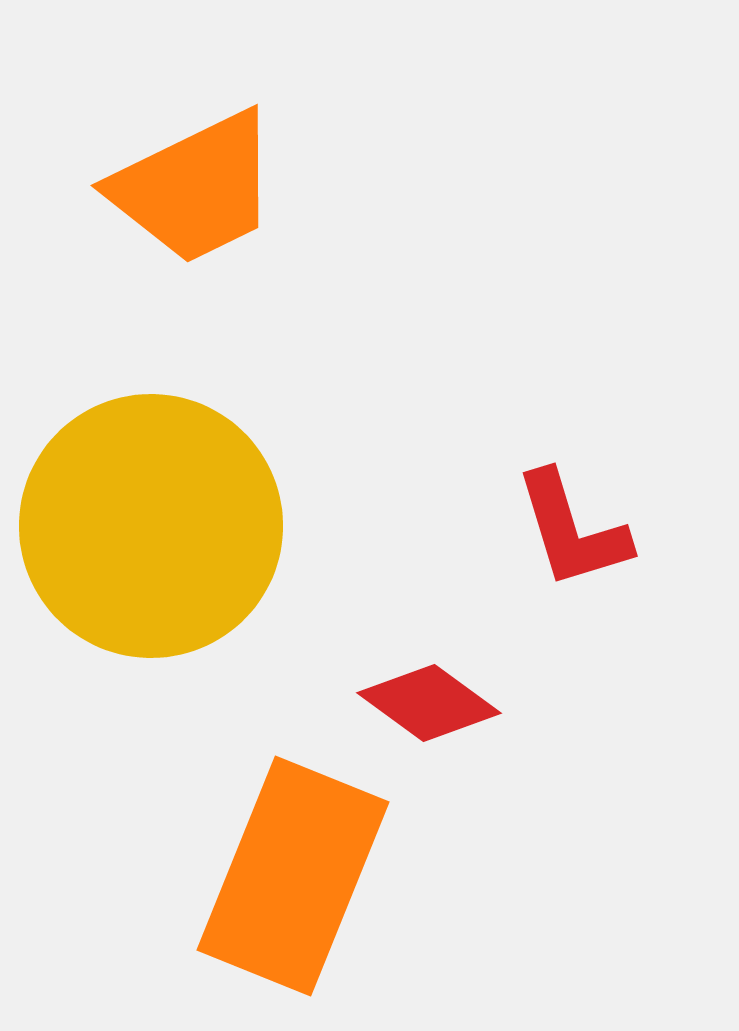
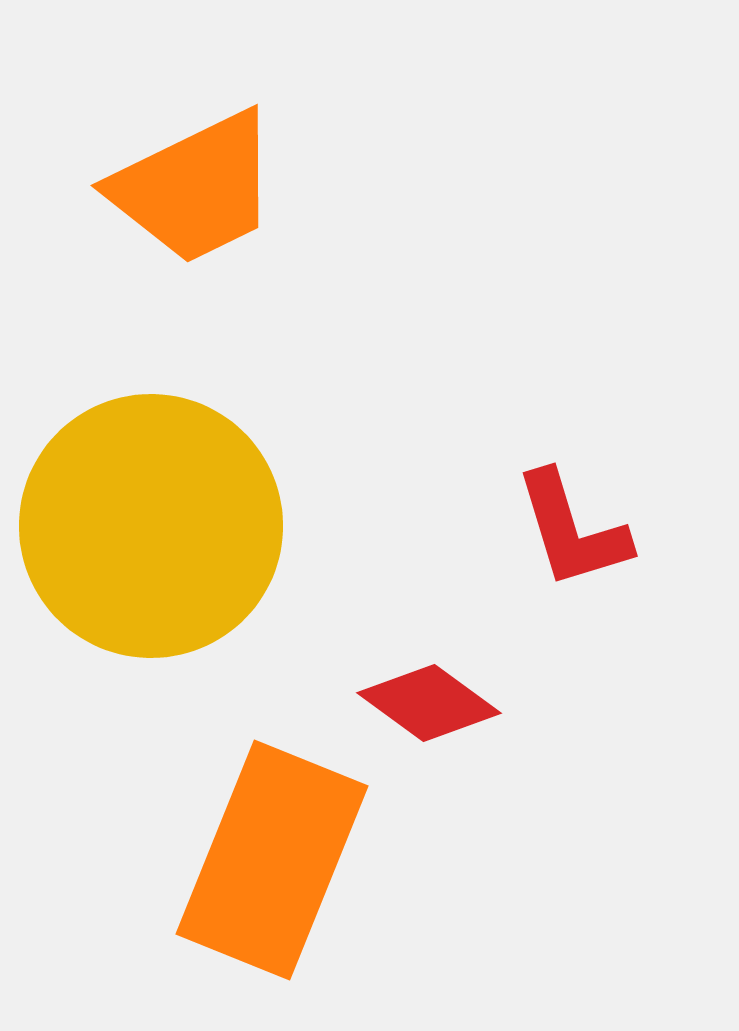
orange rectangle: moved 21 px left, 16 px up
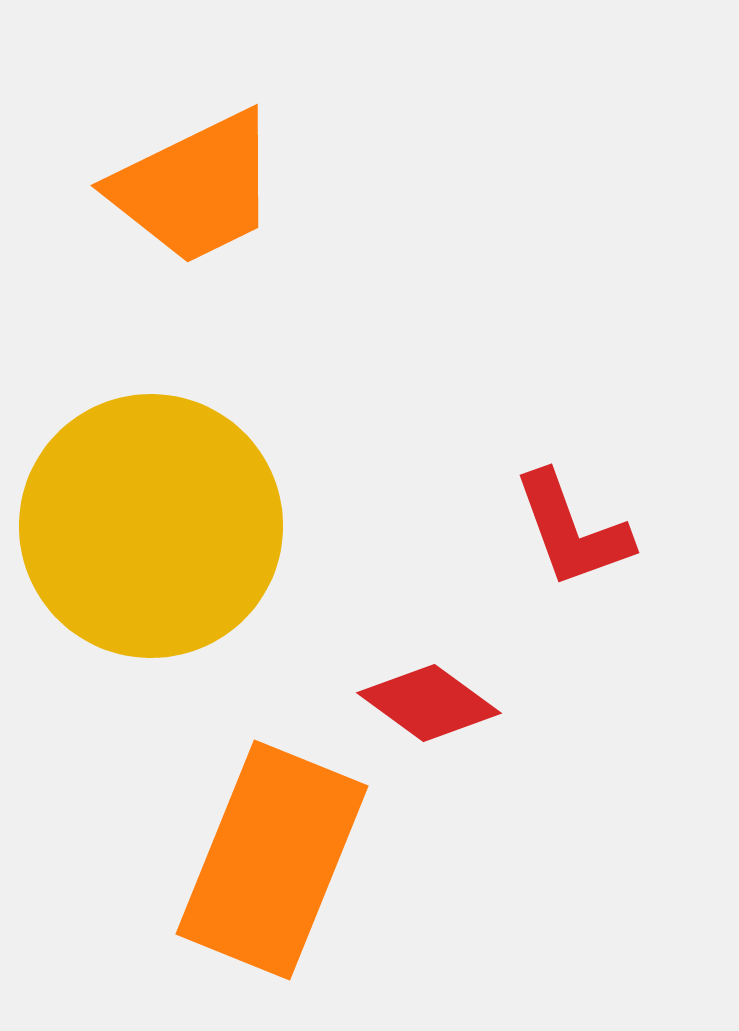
red L-shape: rotated 3 degrees counterclockwise
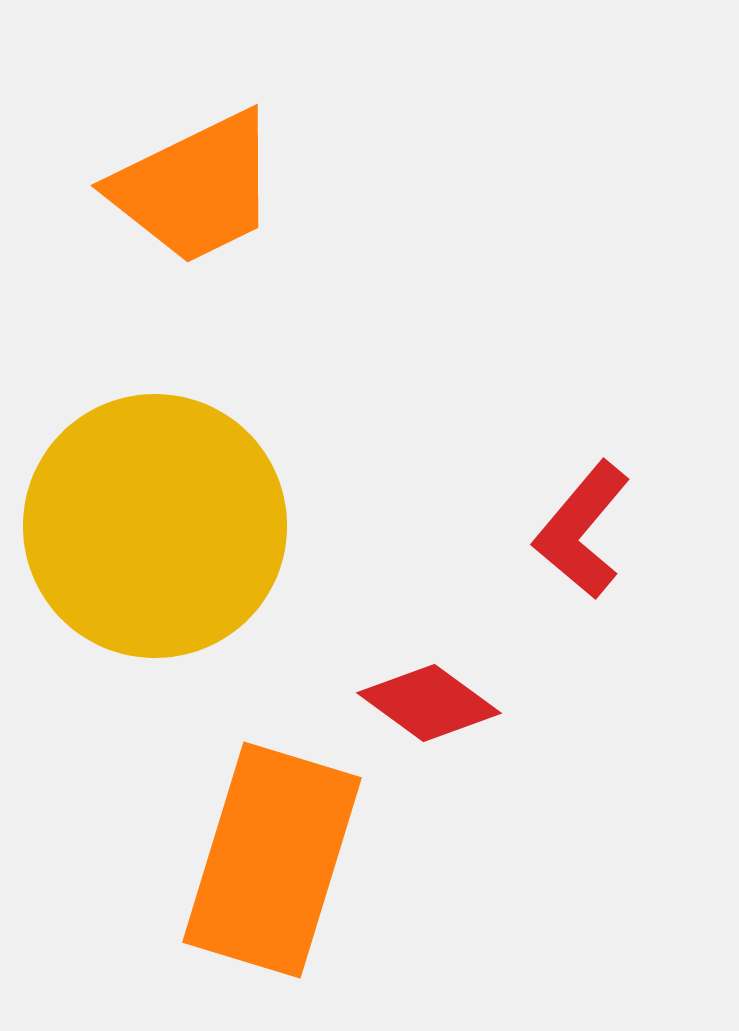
yellow circle: moved 4 px right
red L-shape: moved 10 px right; rotated 60 degrees clockwise
orange rectangle: rotated 5 degrees counterclockwise
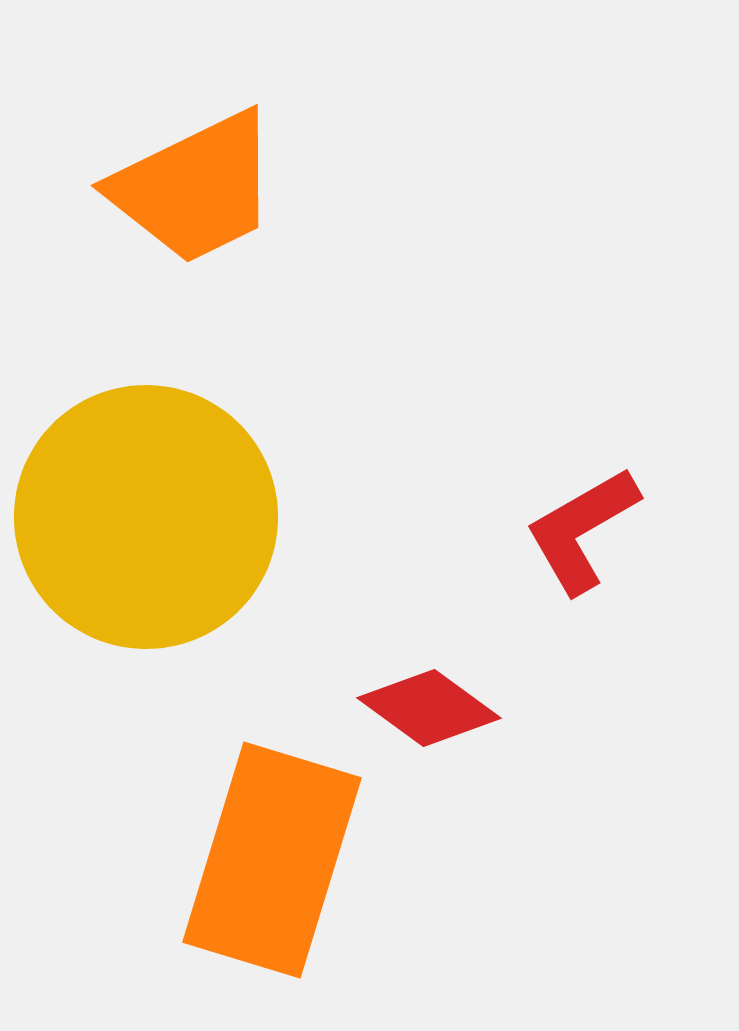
yellow circle: moved 9 px left, 9 px up
red L-shape: rotated 20 degrees clockwise
red diamond: moved 5 px down
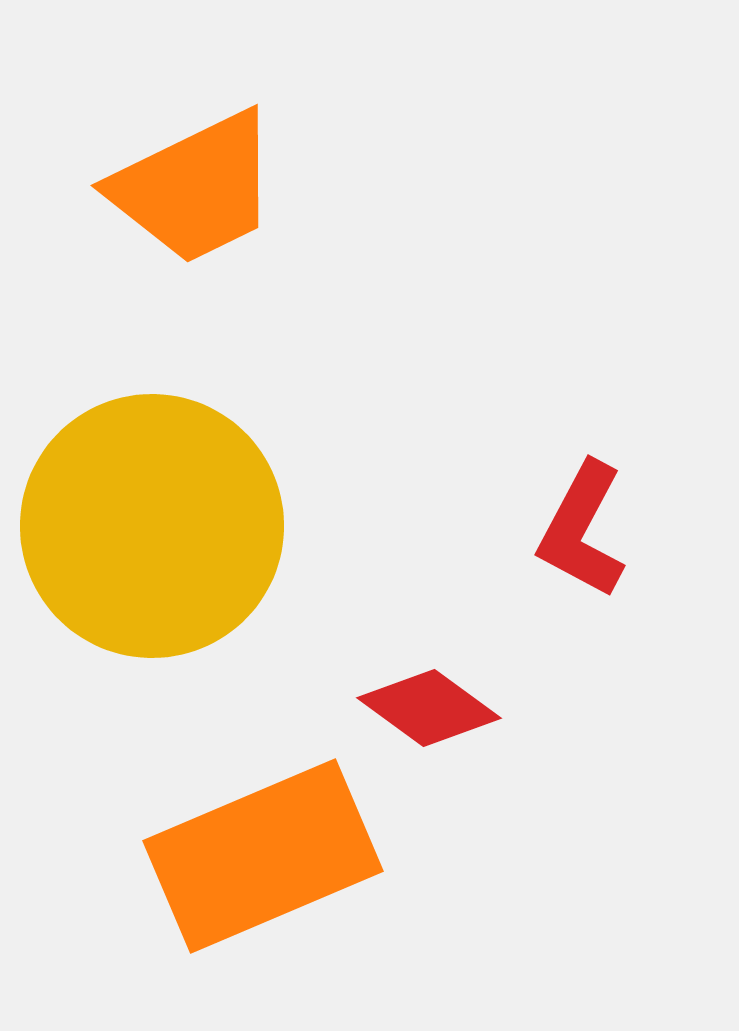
yellow circle: moved 6 px right, 9 px down
red L-shape: rotated 32 degrees counterclockwise
orange rectangle: moved 9 px left, 4 px up; rotated 50 degrees clockwise
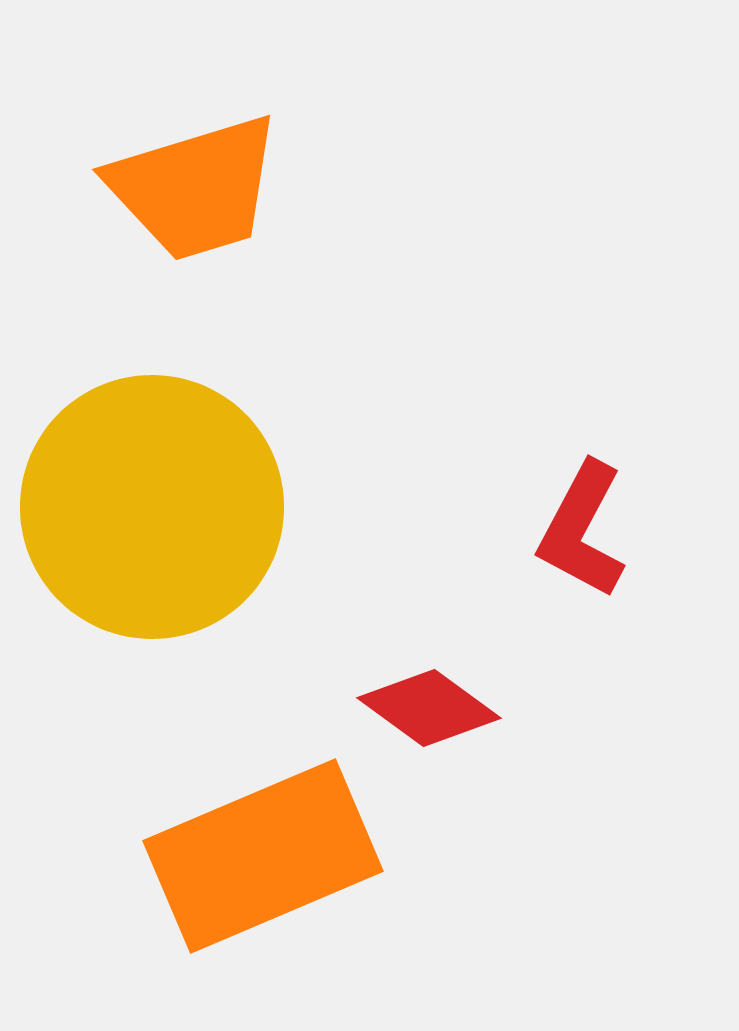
orange trapezoid: rotated 9 degrees clockwise
yellow circle: moved 19 px up
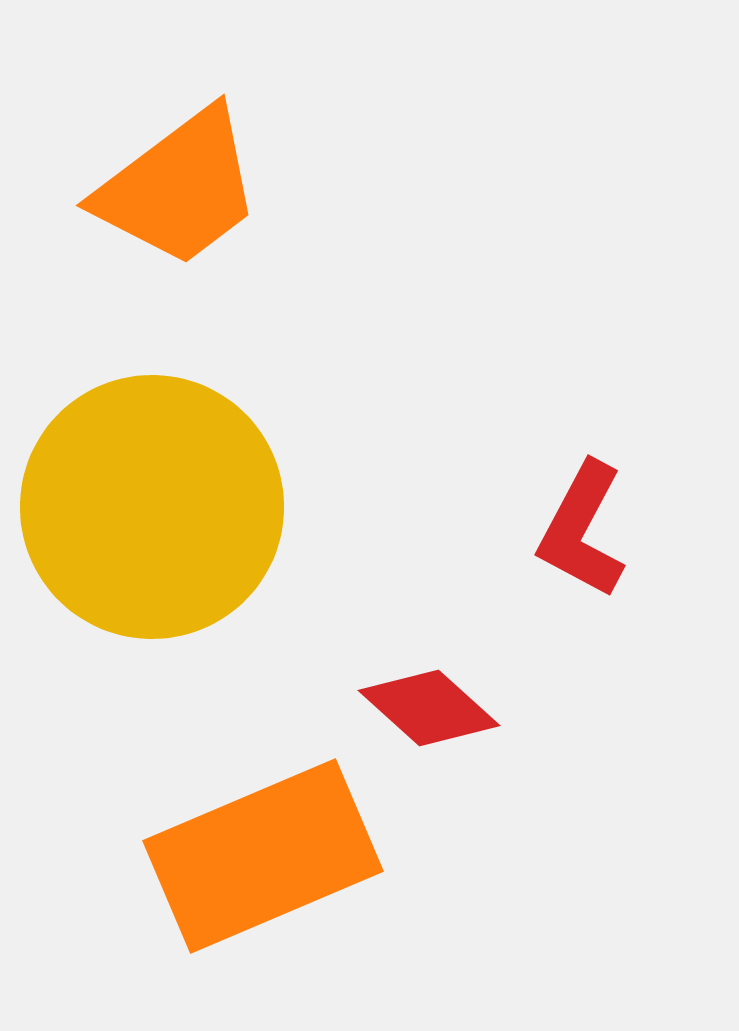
orange trapezoid: moved 16 px left; rotated 20 degrees counterclockwise
red diamond: rotated 6 degrees clockwise
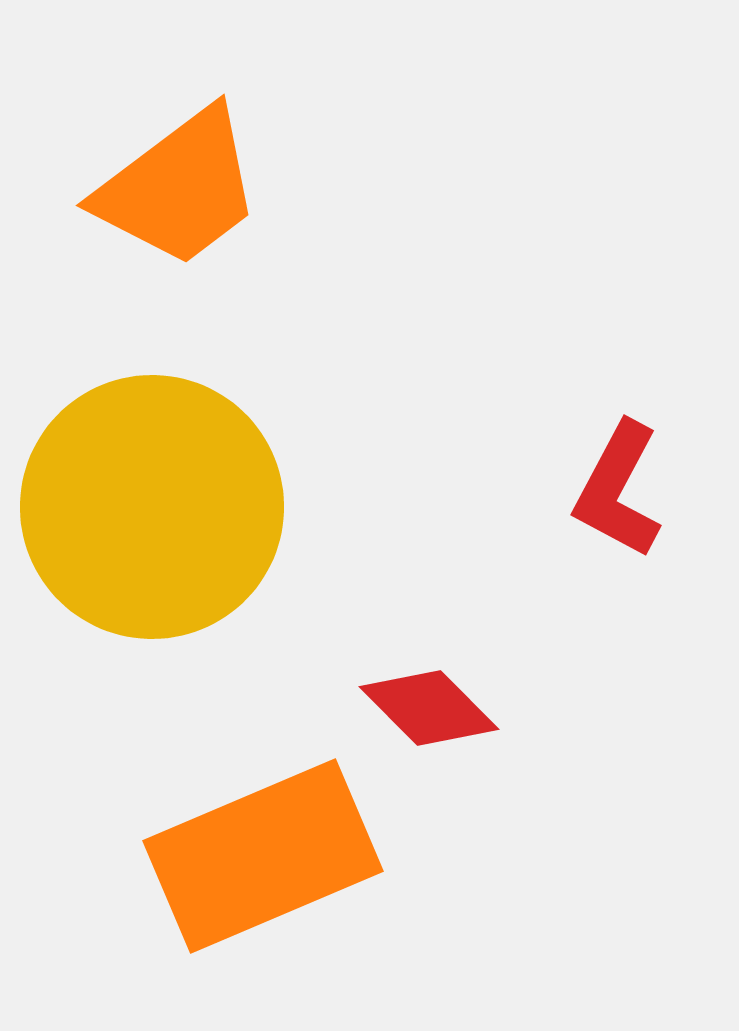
red L-shape: moved 36 px right, 40 px up
red diamond: rotated 3 degrees clockwise
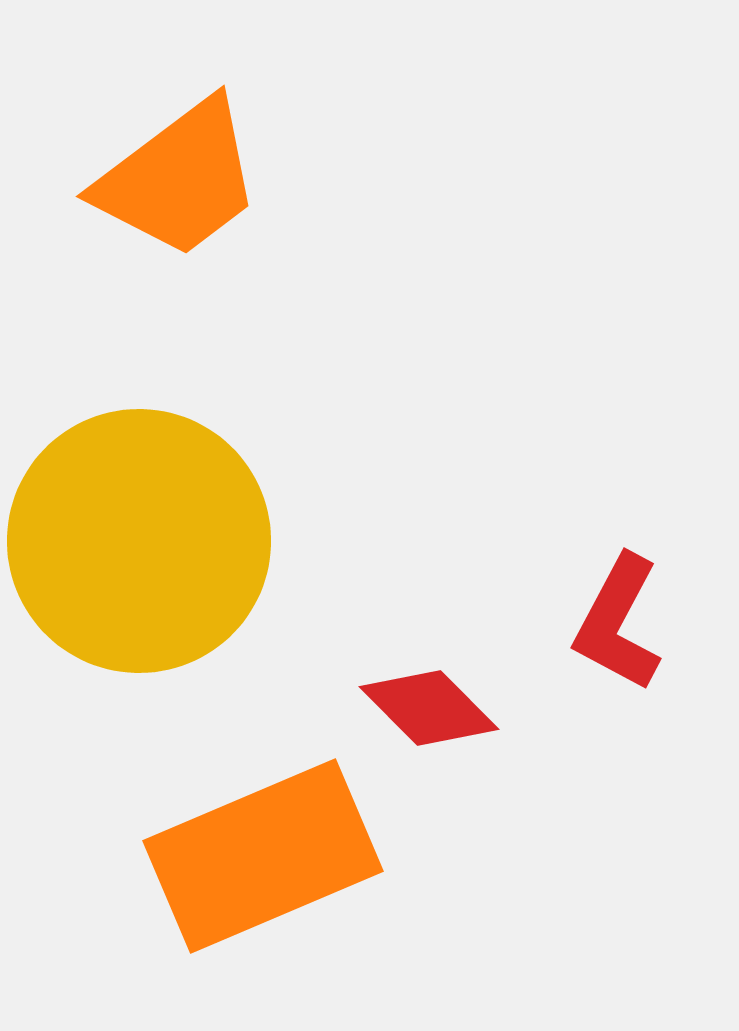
orange trapezoid: moved 9 px up
red L-shape: moved 133 px down
yellow circle: moved 13 px left, 34 px down
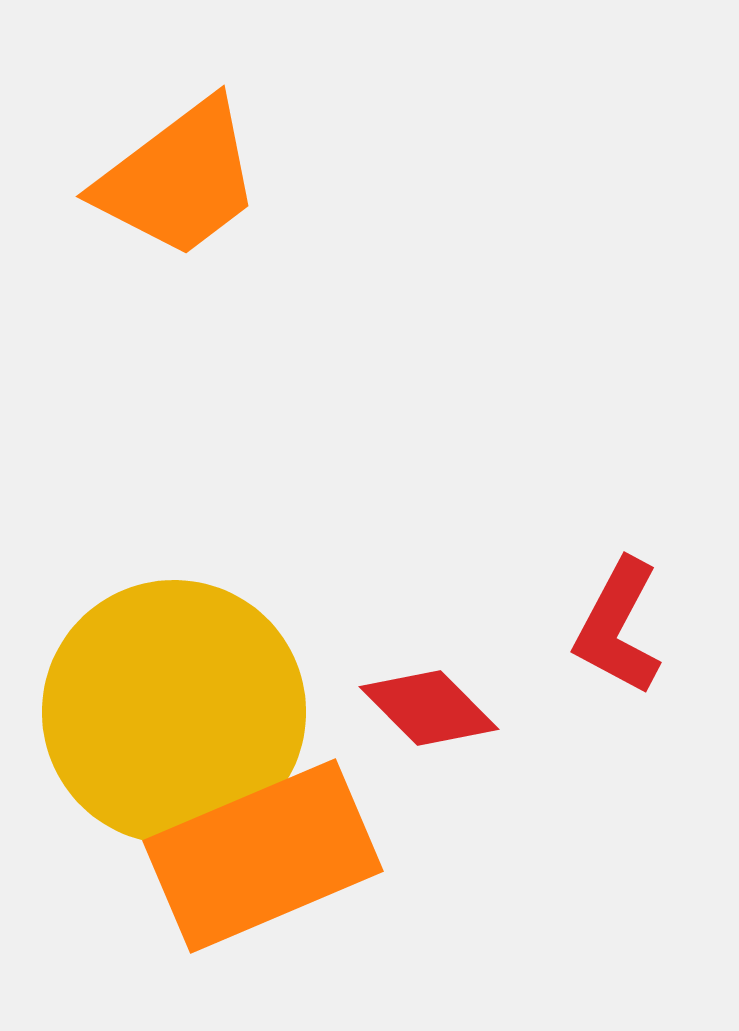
yellow circle: moved 35 px right, 171 px down
red L-shape: moved 4 px down
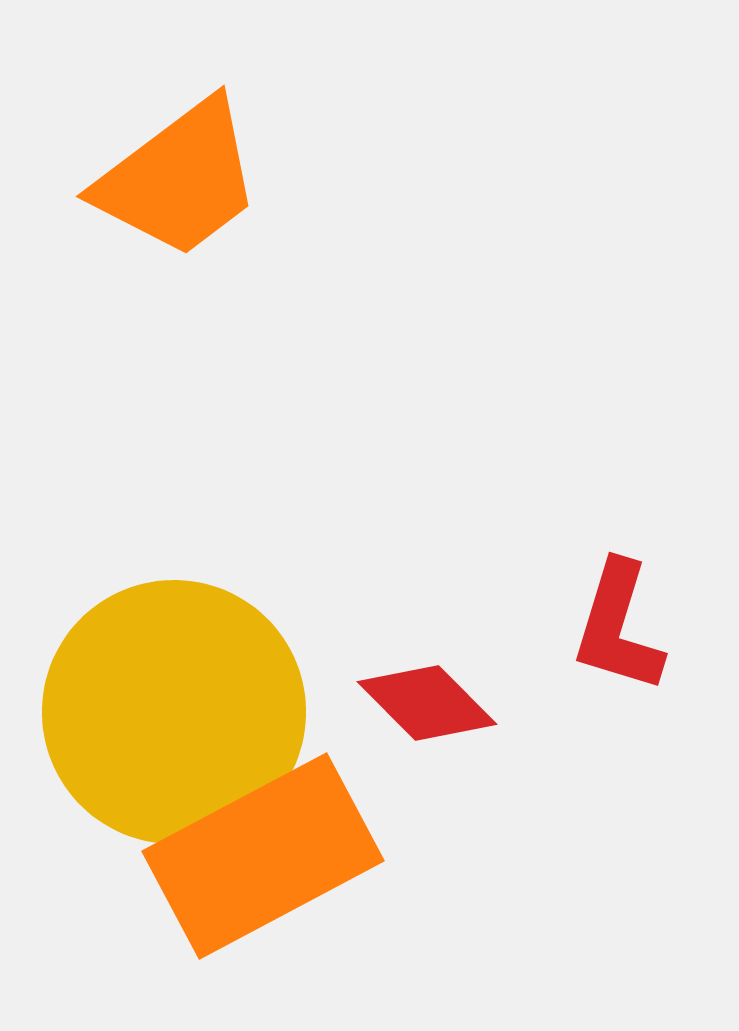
red L-shape: rotated 11 degrees counterclockwise
red diamond: moved 2 px left, 5 px up
orange rectangle: rotated 5 degrees counterclockwise
